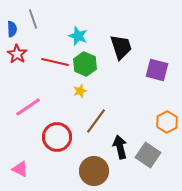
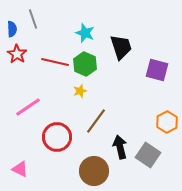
cyan star: moved 7 px right, 3 px up
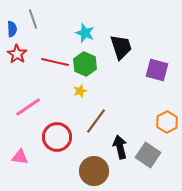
pink triangle: moved 12 px up; rotated 18 degrees counterclockwise
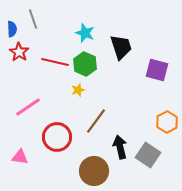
red star: moved 2 px right, 2 px up
yellow star: moved 2 px left, 1 px up
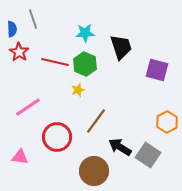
cyan star: rotated 24 degrees counterclockwise
black arrow: rotated 45 degrees counterclockwise
